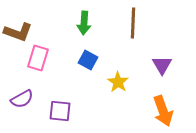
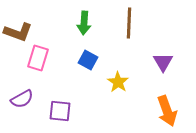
brown line: moved 4 px left
purple triangle: moved 1 px right, 3 px up
orange arrow: moved 4 px right
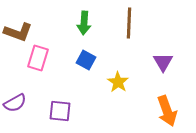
blue square: moved 2 px left
purple semicircle: moved 7 px left, 4 px down
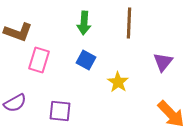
pink rectangle: moved 1 px right, 2 px down
purple triangle: rotated 10 degrees clockwise
orange arrow: moved 4 px right, 3 px down; rotated 24 degrees counterclockwise
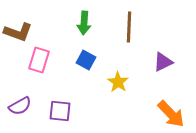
brown line: moved 4 px down
purple triangle: rotated 25 degrees clockwise
purple semicircle: moved 5 px right, 3 px down
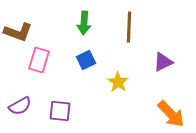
blue square: rotated 36 degrees clockwise
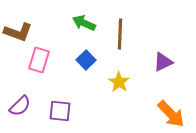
green arrow: rotated 110 degrees clockwise
brown line: moved 9 px left, 7 px down
blue square: rotated 18 degrees counterclockwise
yellow star: moved 1 px right
purple semicircle: rotated 15 degrees counterclockwise
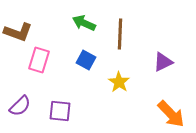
blue square: rotated 18 degrees counterclockwise
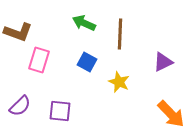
blue square: moved 1 px right, 2 px down
yellow star: rotated 10 degrees counterclockwise
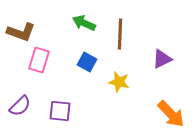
brown L-shape: moved 3 px right
purple triangle: moved 1 px left, 3 px up
yellow star: rotated 10 degrees counterclockwise
